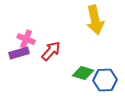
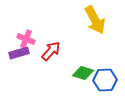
yellow arrow: rotated 16 degrees counterclockwise
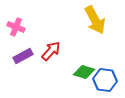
pink cross: moved 10 px left, 12 px up
purple rectangle: moved 4 px right, 3 px down; rotated 12 degrees counterclockwise
green diamond: moved 1 px right, 1 px up
blue hexagon: rotated 10 degrees clockwise
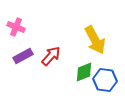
yellow arrow: moved 20 px down
red arrow: moved 5 px down
green diamond: rotated 40 degrees counterclockwise
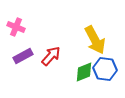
blue hexagon: moved 11 px up
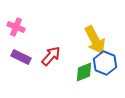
purple rectangle: moved 2 px left, 1 px down; rotated 54 degrees clockwise
blue hexagon: moved 6 px up; rotated 15 degrees clockwise
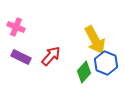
blue hexagon: moved 1 px right
green diamond: rotated 25 degrees counterclockwise
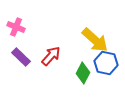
yellow arrow: rotated 20 degrees counterclockwise
purple rectangle: rotated 18 degrees clockwise
blue hexagon: rotated 10 degrees counterclockwise
green diamond: moved 1 px left, 1 px down; rotated 15 degrees counterclockwise
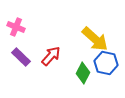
yellow arrow: moved 1 px up
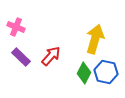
yellow arrow: rotated 116 degrees counterclockwise
blue hexagon: moved 9 px down
green diamond: moved 1 px right
